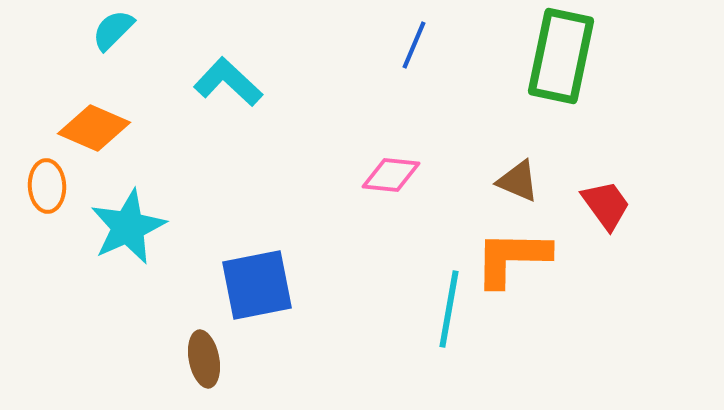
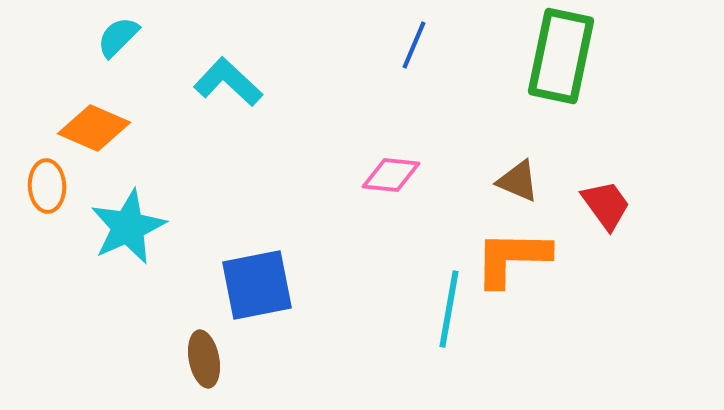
cyan semicircle: moved 5 px right, 7 px down
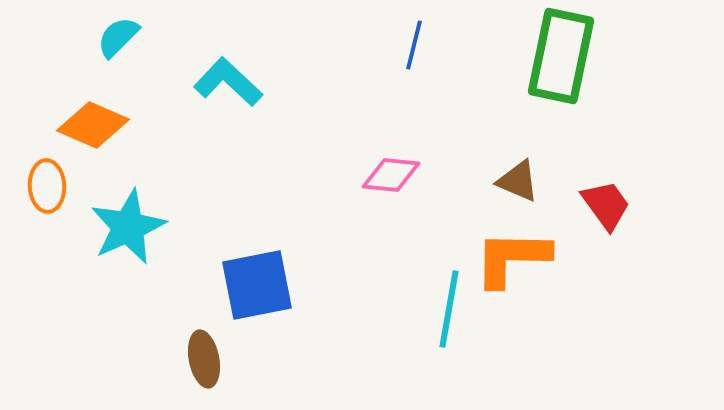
blue line: rotated 9 degrees counterclockwise
orange diamond: moved 1 px left, 3 px up
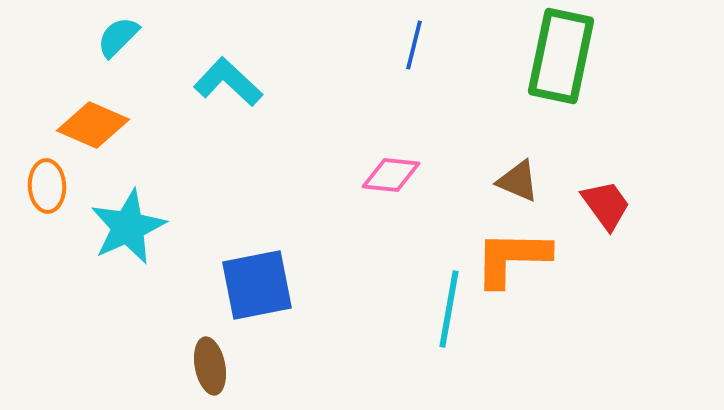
brown ellipse: moved 6 px right, 7 px down
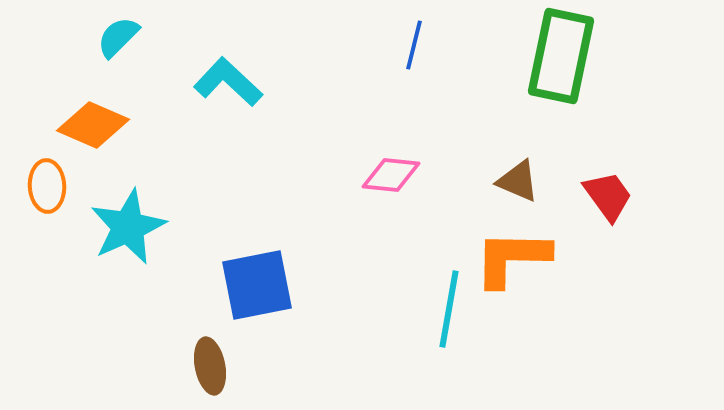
red trapezoid: moved 2 px right, 9 px up
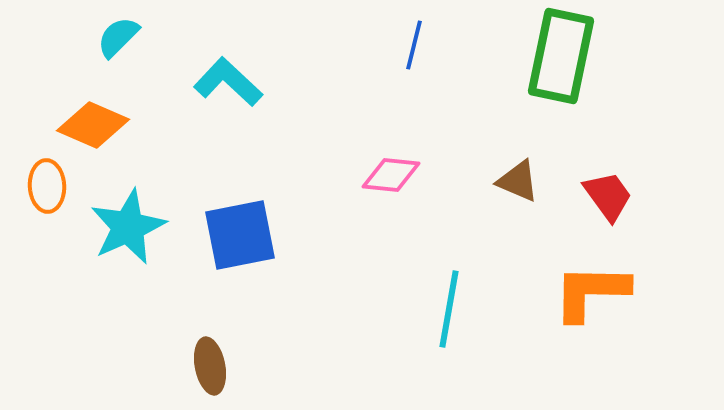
orange L-shape: moved 79 px right, 34 px down
blue square: moved 17 px left, 50 px up
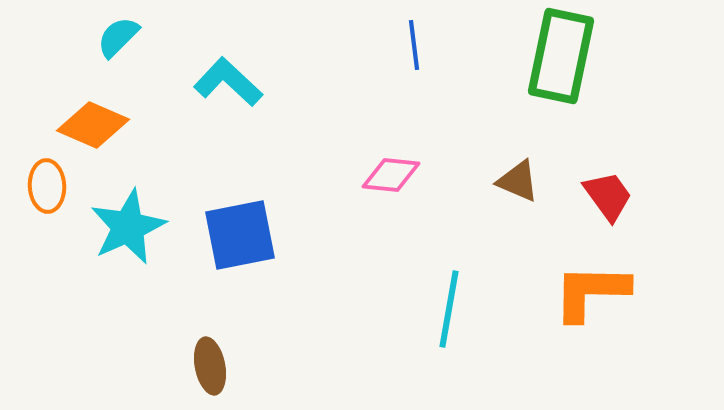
blue line: rotated 21 degrees counterclockwise
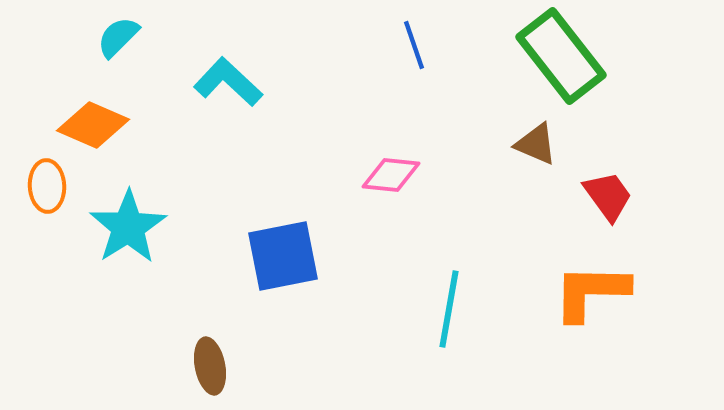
blue line: rotated 12 degrees counterclockwise
green rectangle: rotated 50 degrees counterclockwise
brown triangle: moved 18 px right, 37 px up
cyan star: rotated 8 degrees counterclockwise
blue square: moved 43 px right, 21 px down
